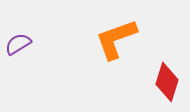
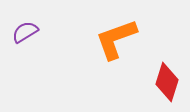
purple semicircle: moved 7 px right, 12 px up
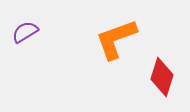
red diamond: moved 5 px left, 5 px up
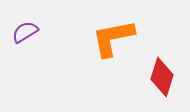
orange L-shape: moved 3 px left, 1 px up; rotated 9 degrees clockwise
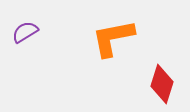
red diamond: moved 7 px down
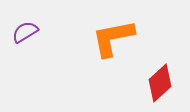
red diamond: moved 2 px left, 1 px up; rotated 30 degrees clockwise
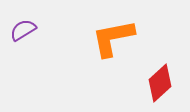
purple semicircle: moved 2 px left, 2 px up
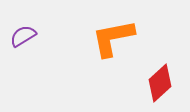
purple semicircle: moved 6 px down
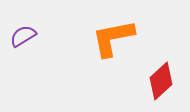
red diamond: moved 1 px right, 2 px up
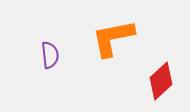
purple semicircle: moved 27 px right, 19 px down; rotated 116 degrees clockwise
